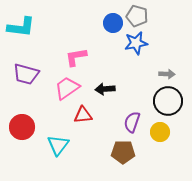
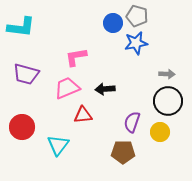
pink trapezoid: rotated 12 degrees clockwise
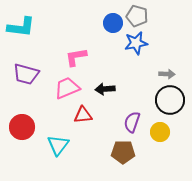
black circle: moved 2 px right, 1 px up
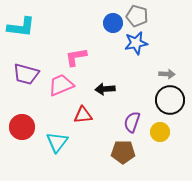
pink trapezoid: moved 6 px left, 3 px up
cyan triangle: moved 1 px left, 3 px up
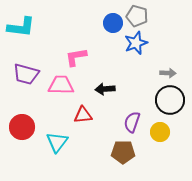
blue star: rotated 10 degrees counterclockwise
gray arrow: moved 1 px right, 1 px up
pink trapezoid: rotated 24 degrees clockwise
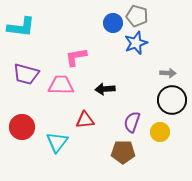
black circle: moved 2 px right
red triangle: moved 2 px right, 5 px down
